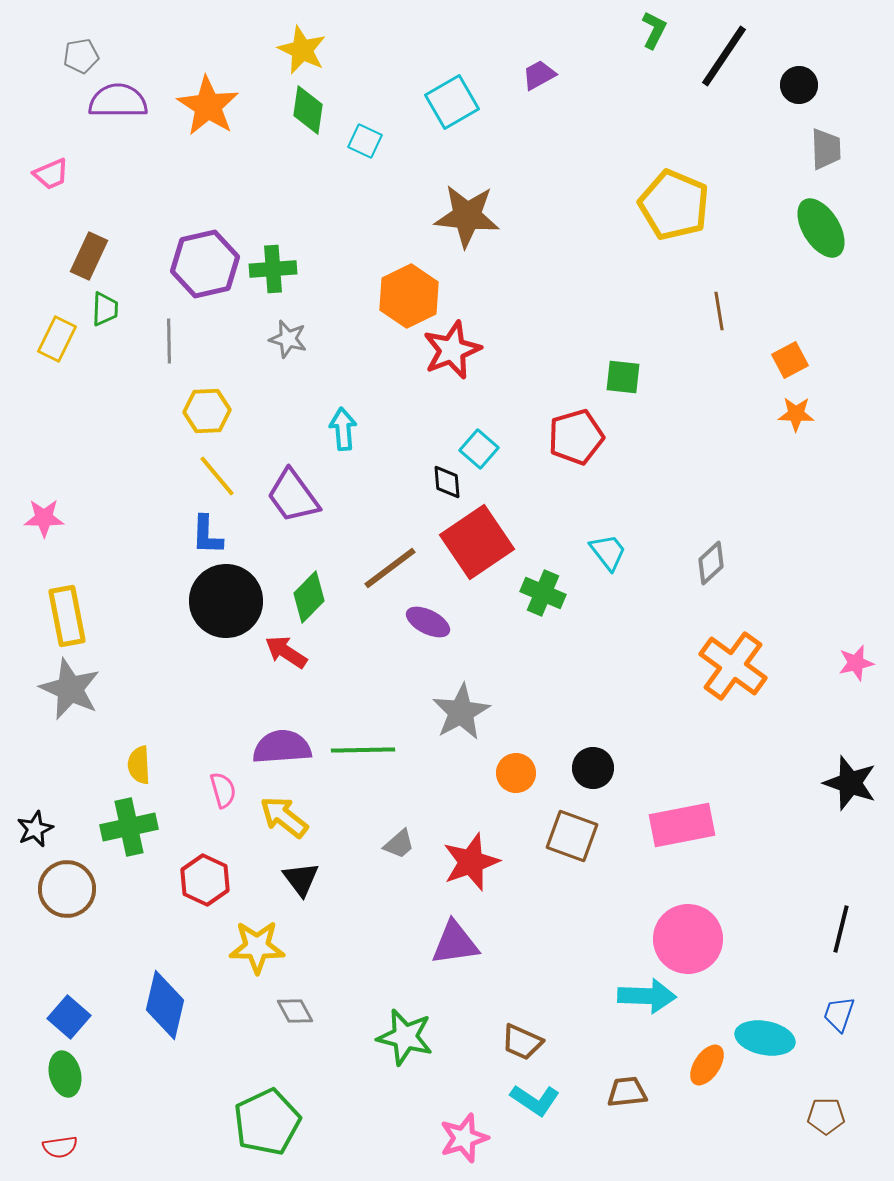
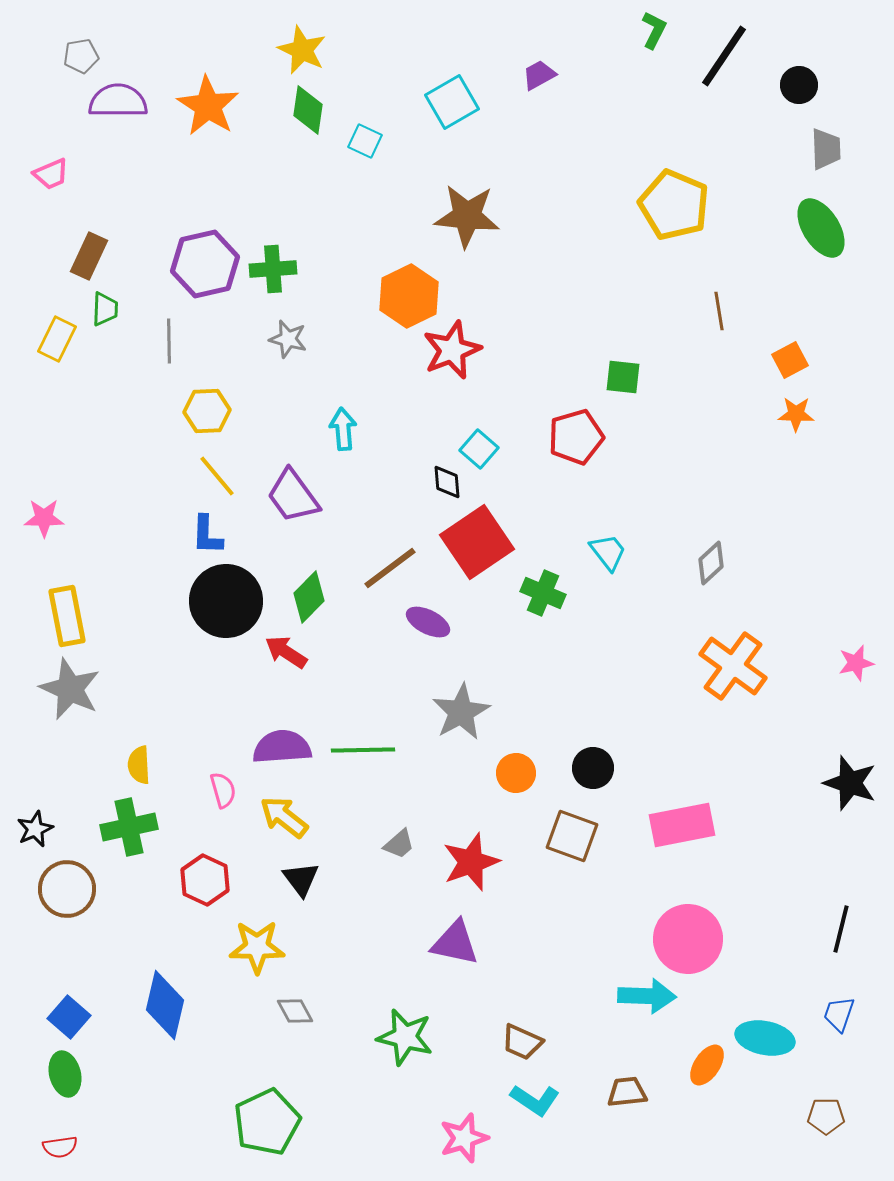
purple triangle at (455, 943): rotated 20 degrees clockwise
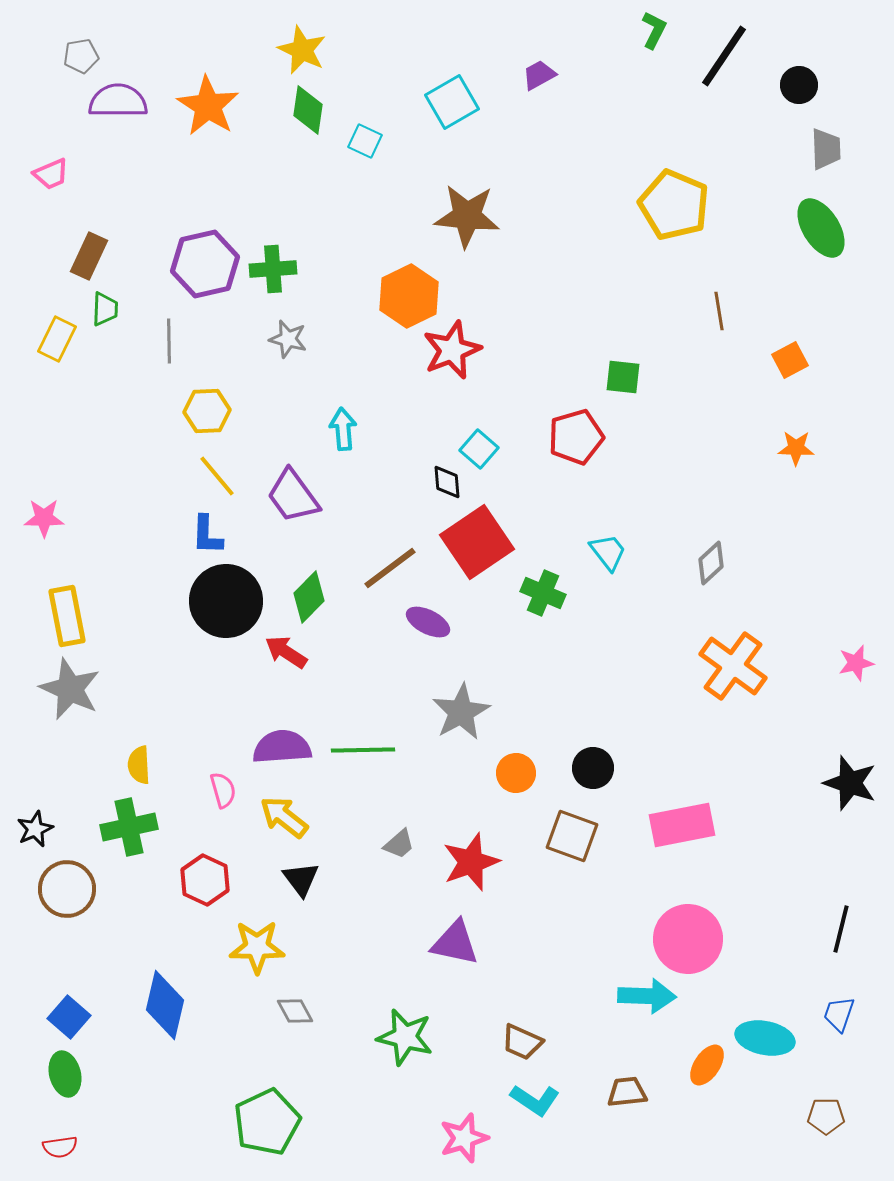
orange star at (796, 414): moved 34 px down
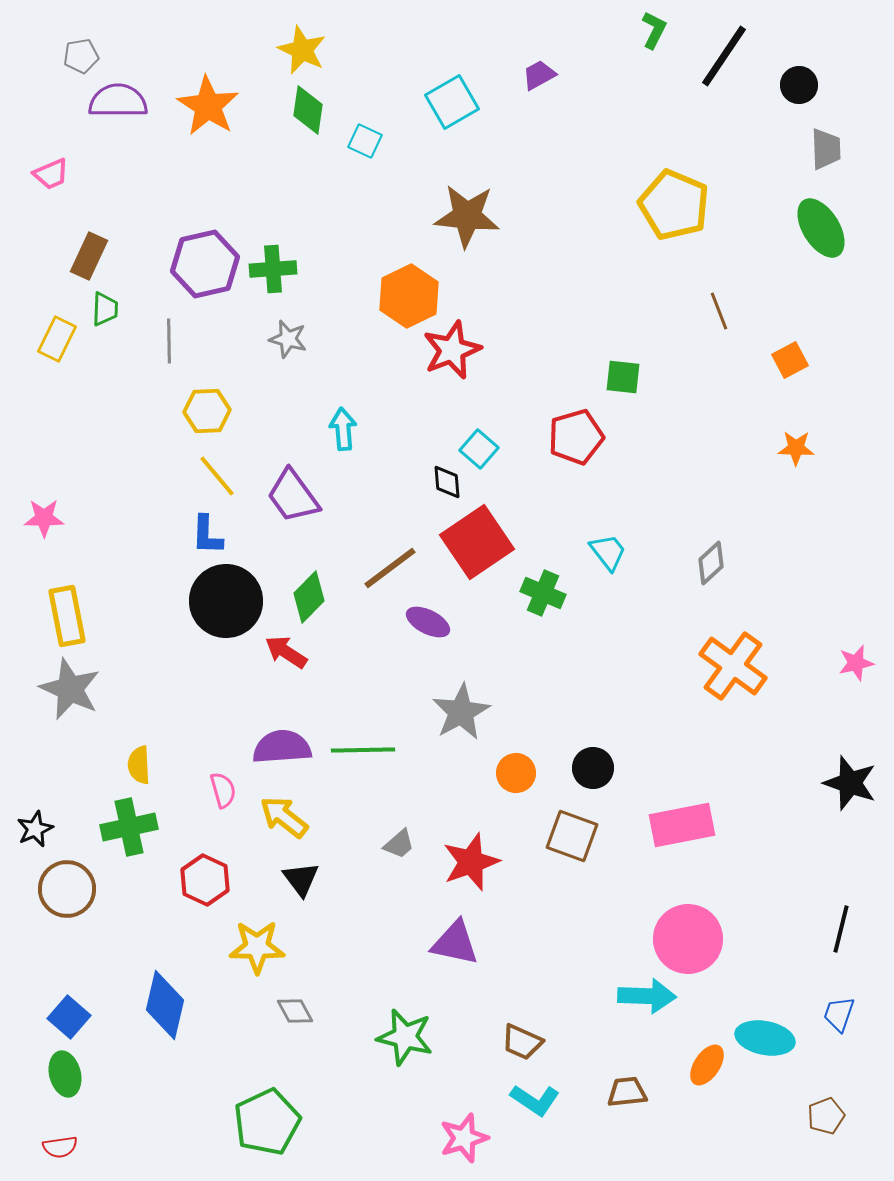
brown line at (719, 311): rotated 12 degrees counterclockwise
brown pentagon at (826, 1116): rotated 21 degrees counterclockwise
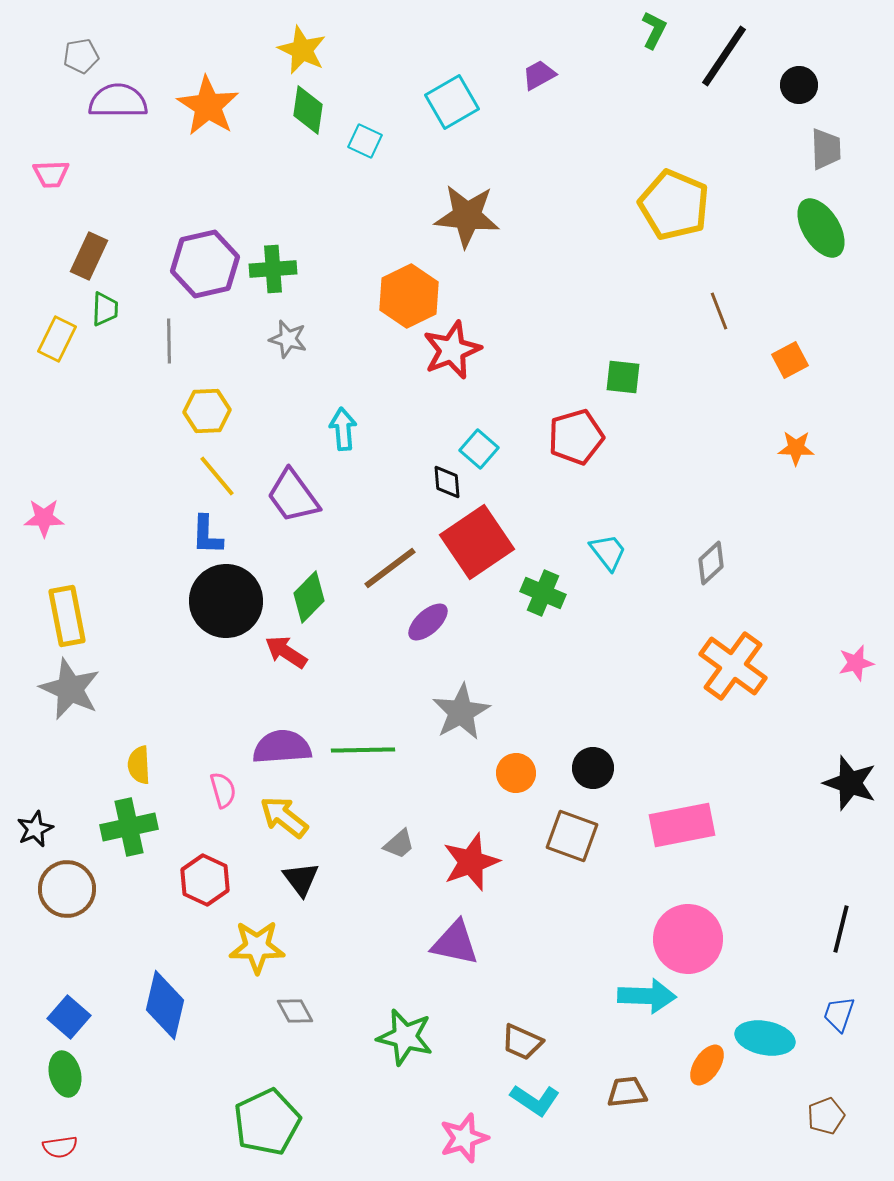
pink trapezoid at (51, 174): rotated 21 degrees clockwise
purple ellipse at (428, 622): rotated 69 degrees counterclockwise
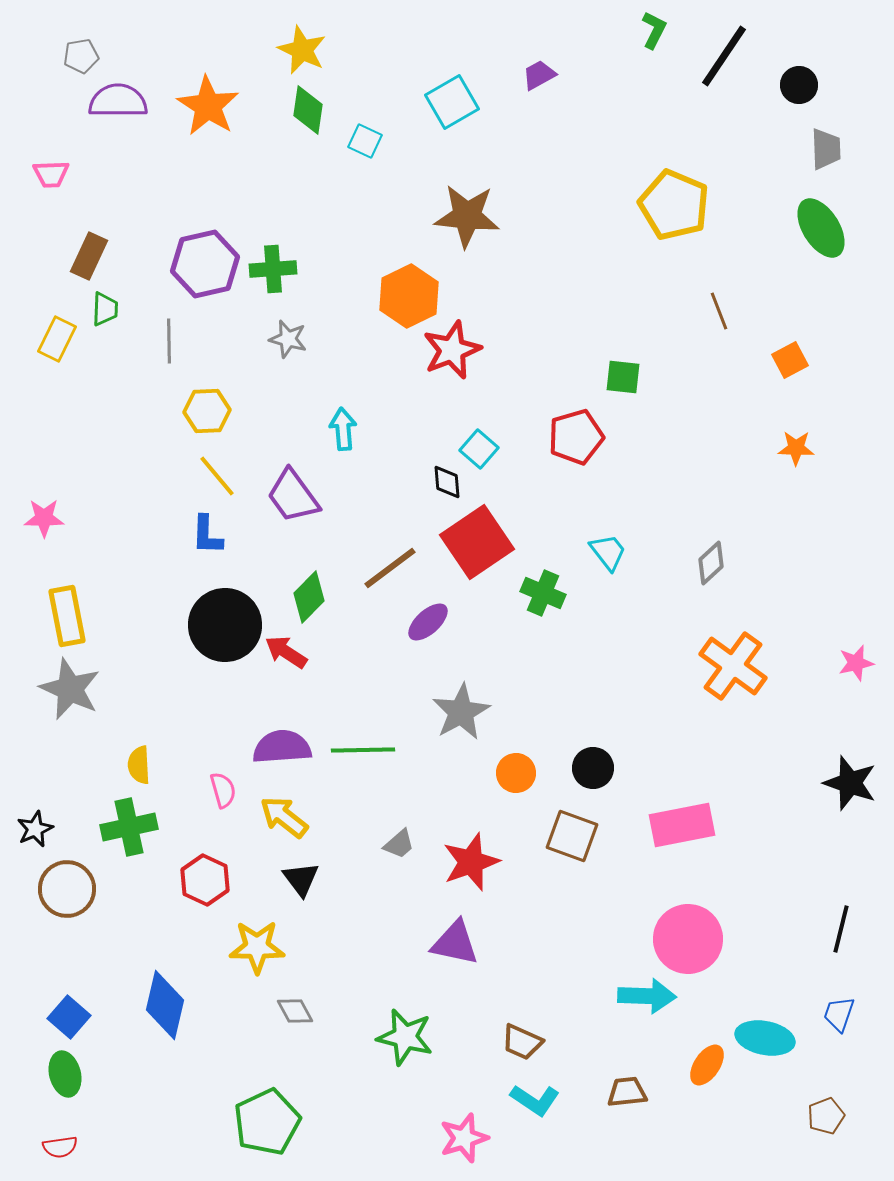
black circle at (226, 601): moved 1 px left, 24 px down
